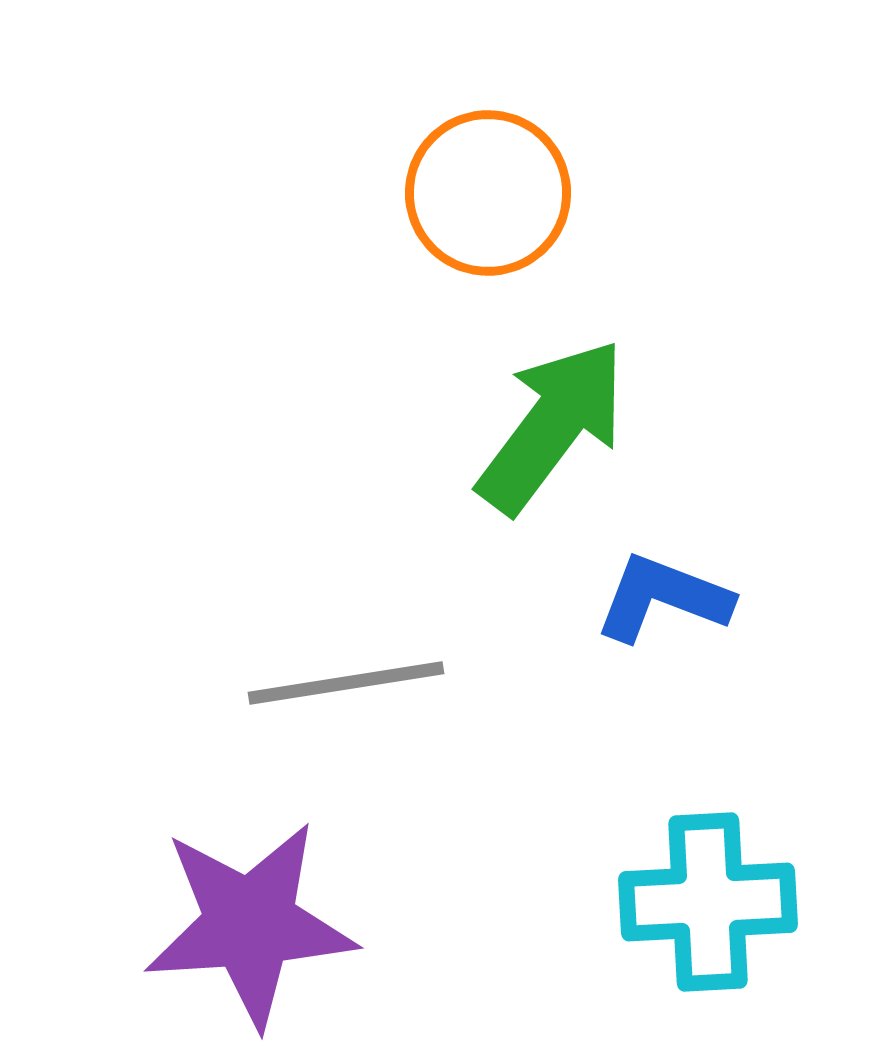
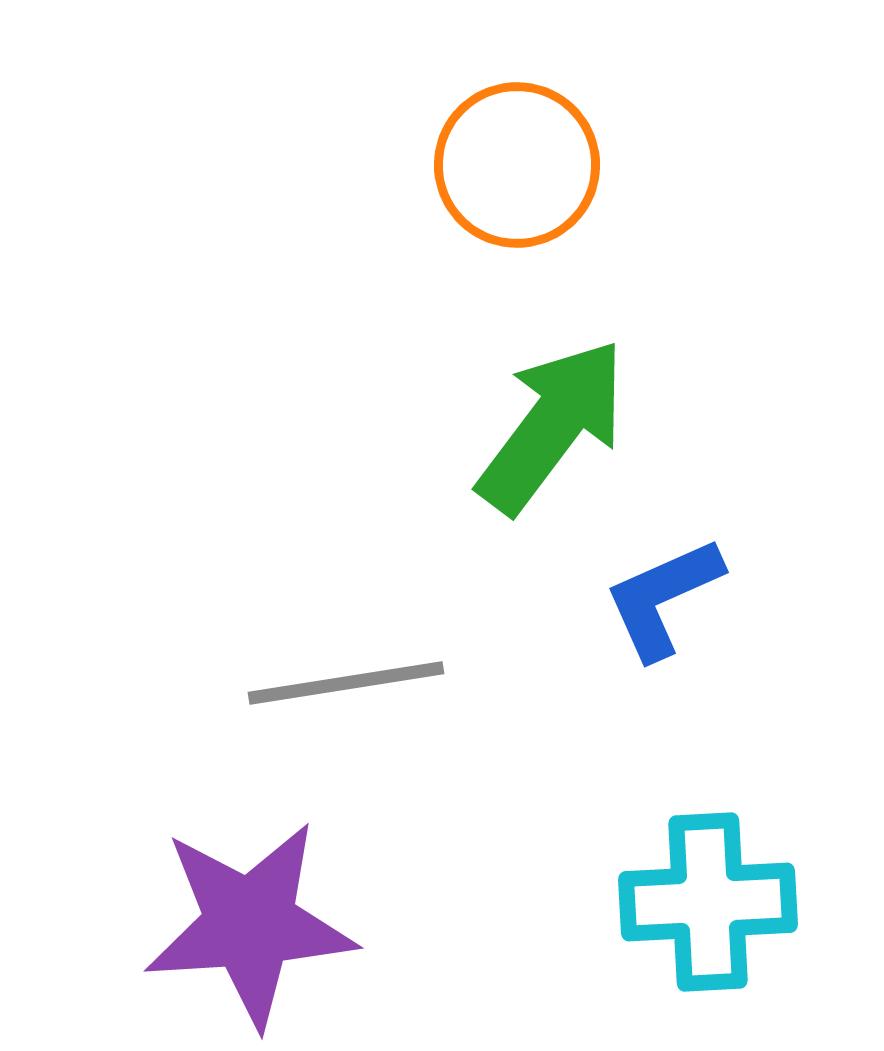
orange circle: moved 29 px right, 28 px up
blue L-shape: rotated 45 degrees counterclockwise
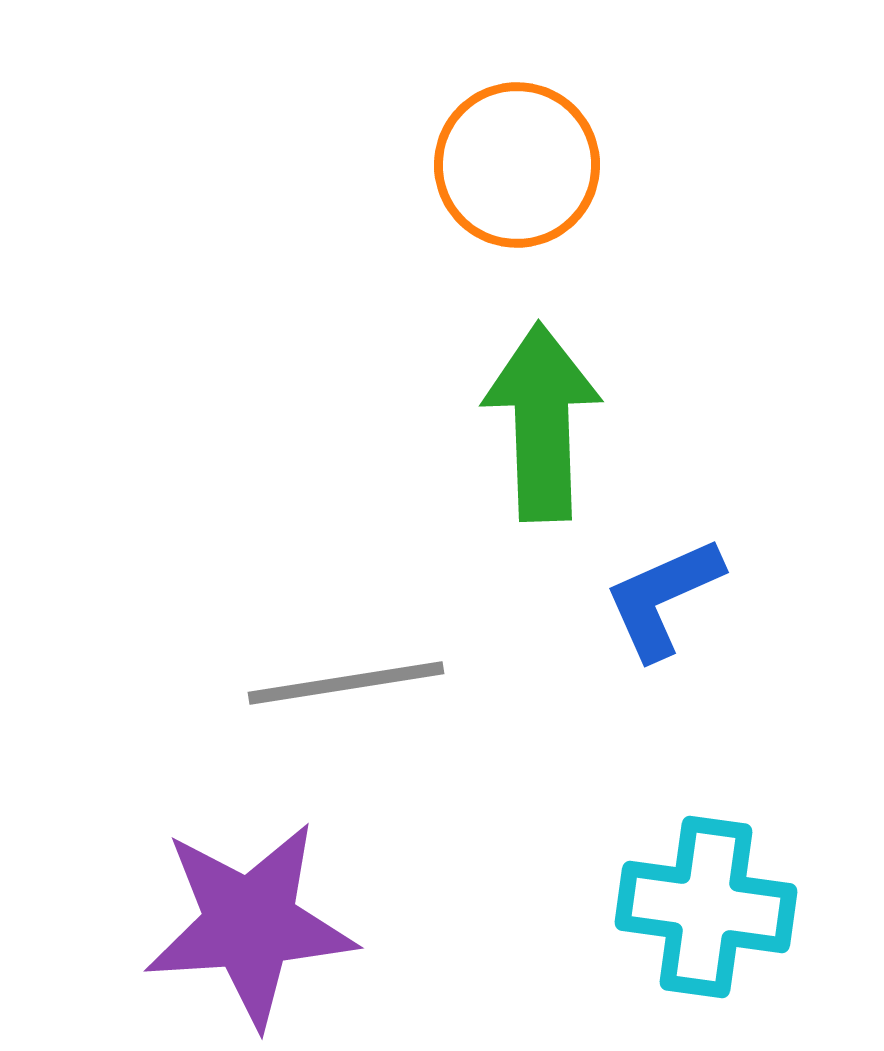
green arrow: moved 10 px left, 4 px up; rotated 39 degrees counterclockwise
cyan cross: moved 2 px left, 5 px down; rotated 11 degrees clockwise
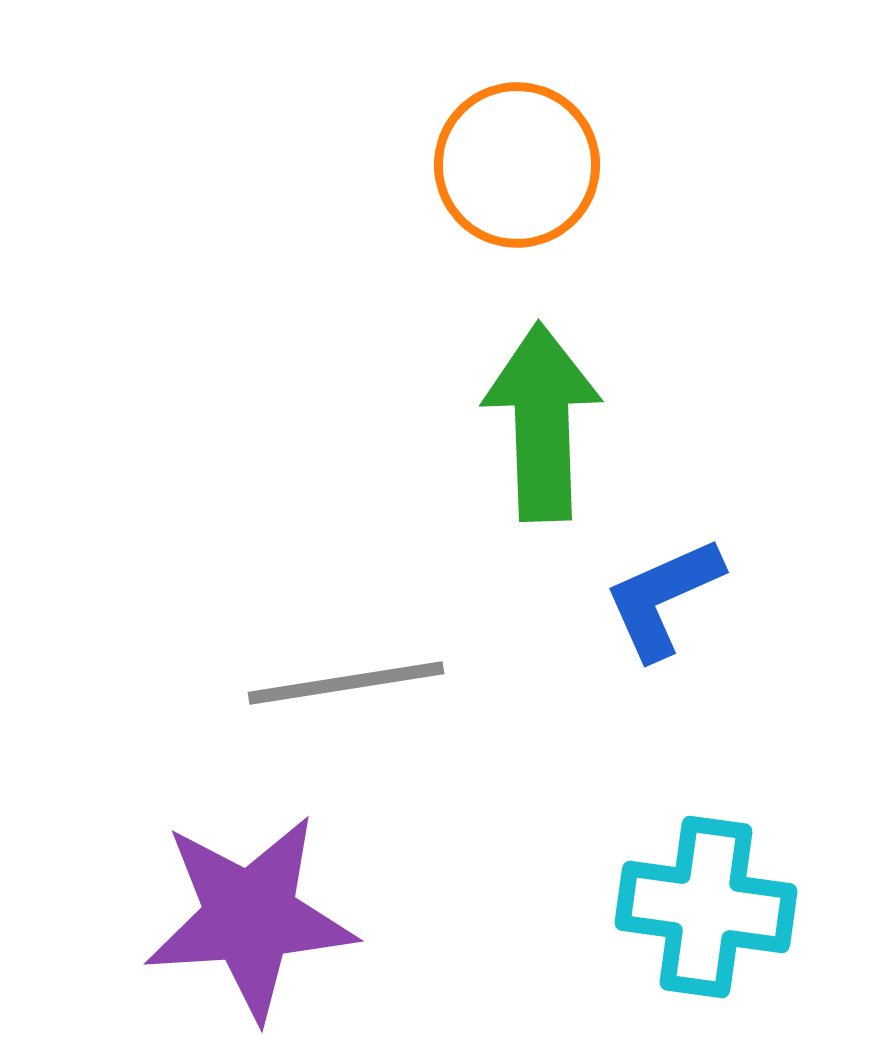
purple star: moved 7 px up
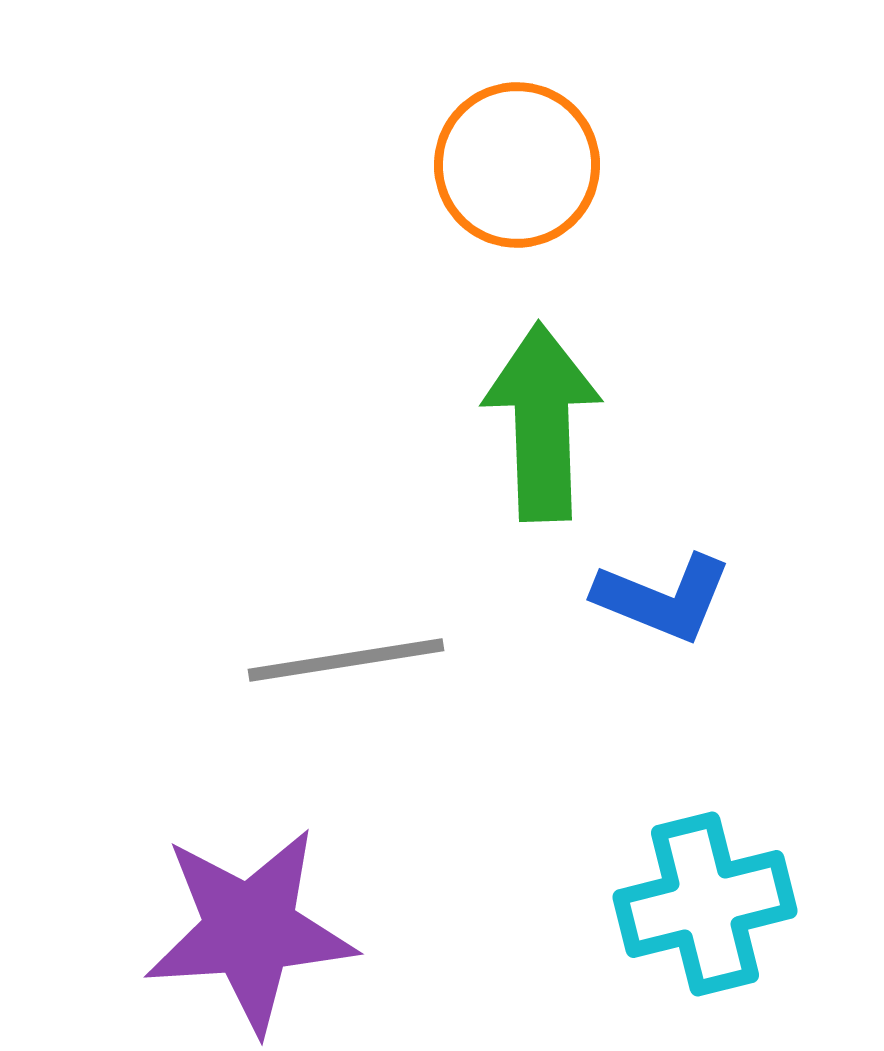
blue L-shape: rotated 134 degrees counterclockwise
gray line: moved 23 px up
cyan cross: moved 1 px left, 3 px up; rotated 22 degrees counterclockwise
purple star: moved 13 px down
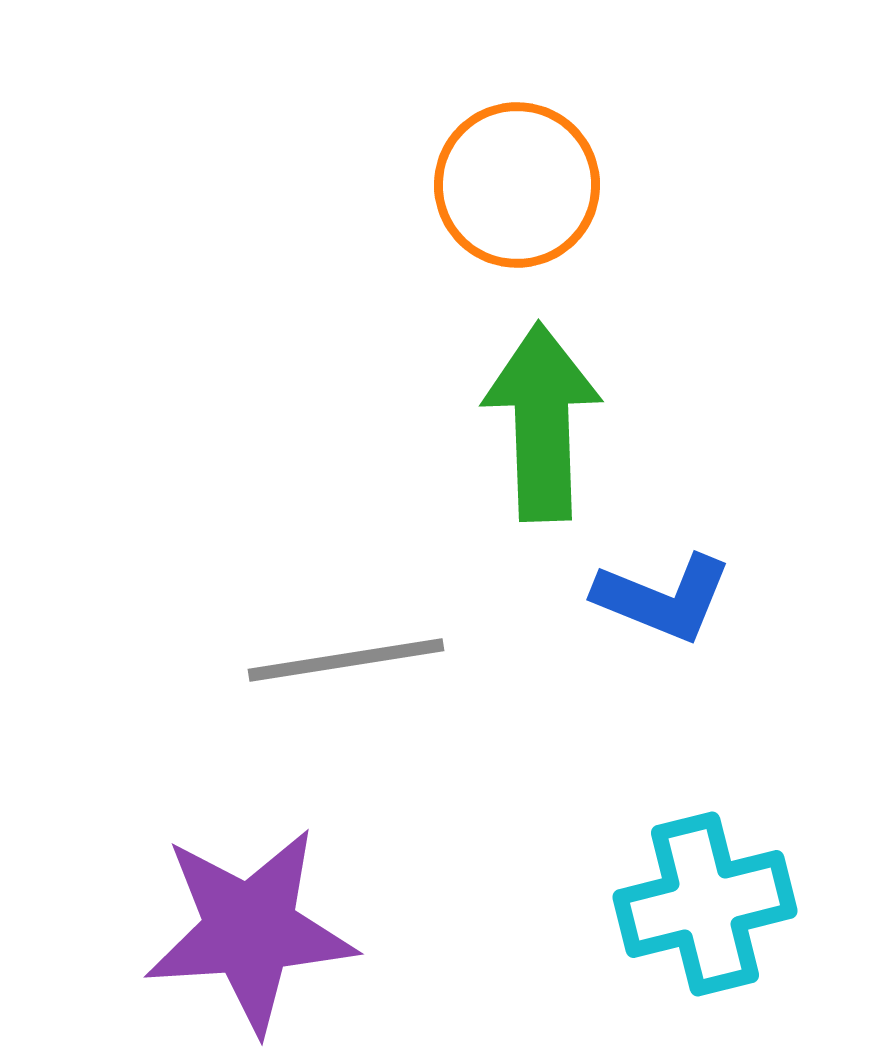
orange circle: moved 20 px down
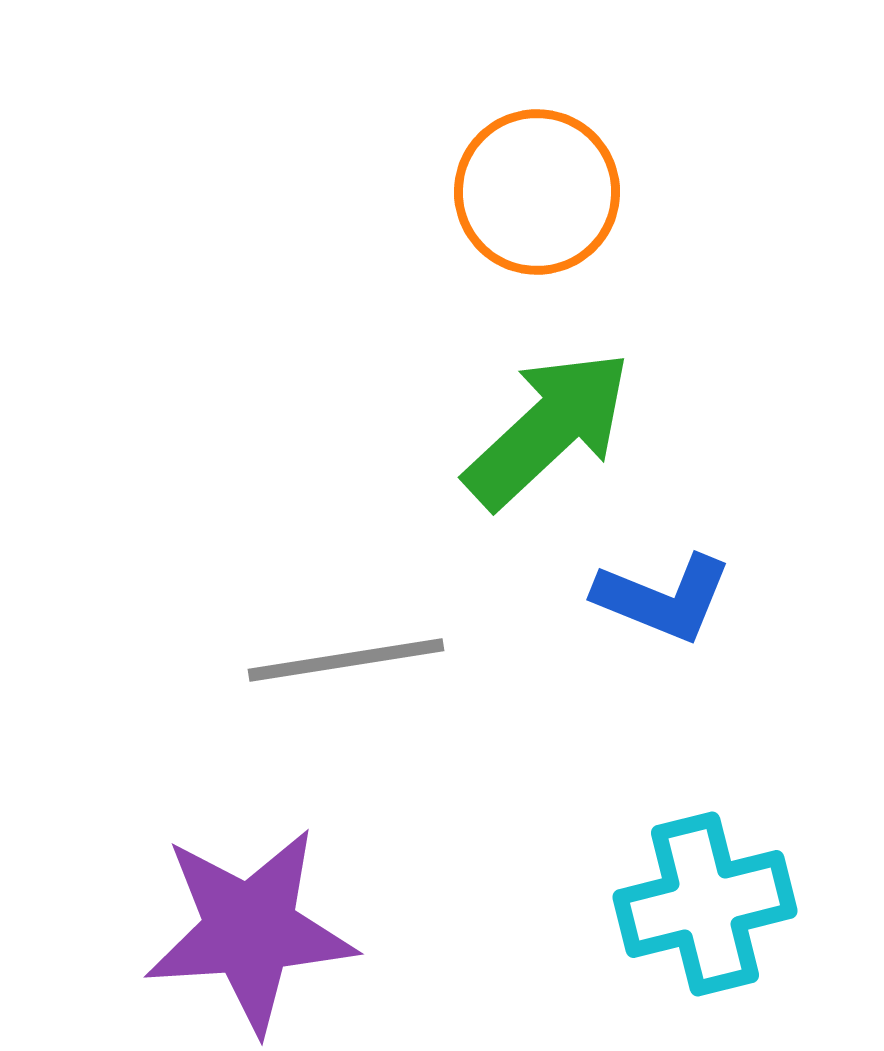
orange circle: moved 20 px right, 7 px down
green arrow: moved 6 px right, 7 px down; rotated 49 degrees clockwise
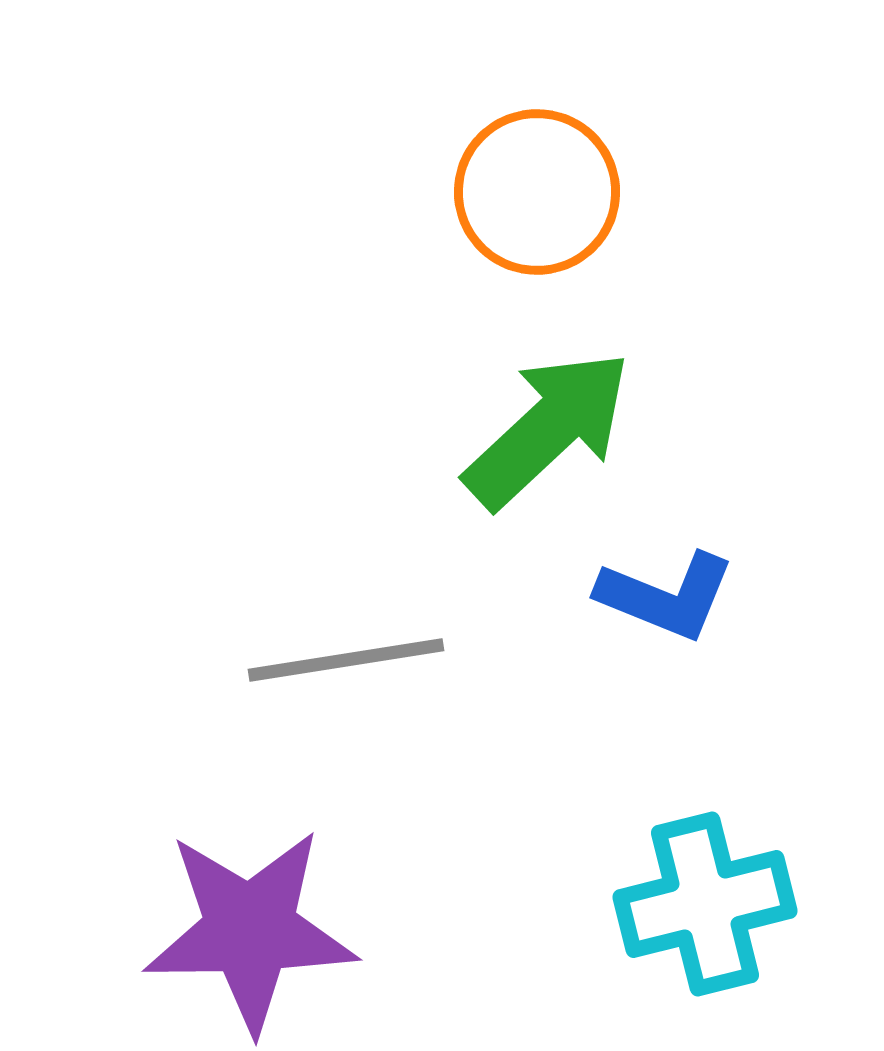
blue L-shape: moved 3 px right, 2 px up
purple star: rotated 3 degrees clockwise
